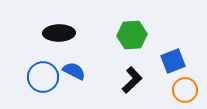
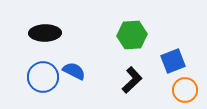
black ellipse: moved 14 px left
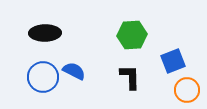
black L-shape: moved 2 px left, 3 px up; rotated 48 degrees counterclockwise
orange circle: moved 2 px right
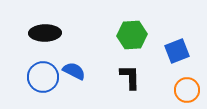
blue square: moved 4 px right, 10 px up
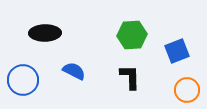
blue circle: moved 20 px left, 3 px down
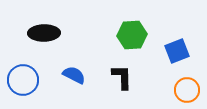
black ellipse: moved 1 px left
blue semicircle: moved 4 px down
black L-shape: moved 8 px left
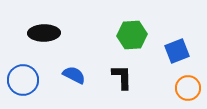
orange circle: moved 1 px right, 2 px up
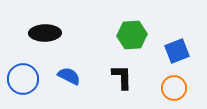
black ellipse: moved 1 px right
blue semicircle: moved 5 px left, 1 px down
blue circle: moved 1 px up
orange circle: moved 14 px left
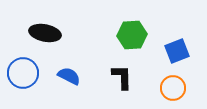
black ellipse: rotated 12 degrees clockwise
blue circle: moved 6 px up
orange circle: moved 1 px left
